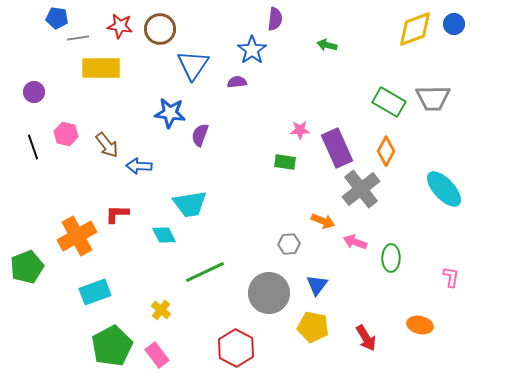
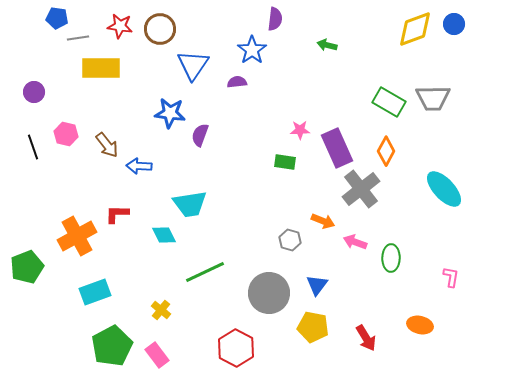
gray hexagon at (289, 244): moved 1 px right, 4 px up; rotated 20 degrees clockwise
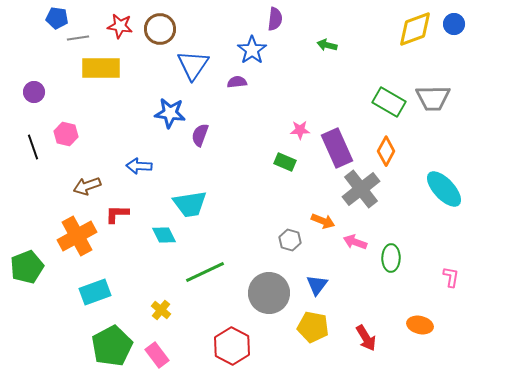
brown arrow at (107, 145): moved 20 px left, 41 px down; rotated 108 degrees clockwise
green rectangle at (285, 162): rotated 15 degrees clockwise
red hexagon at (236, 348): moved 4 px left, 2 px up
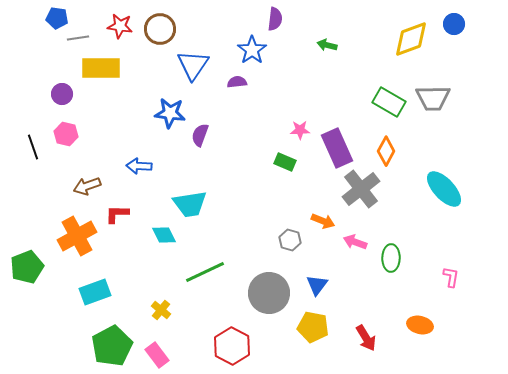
yellow diamond at (415, 29): moved 4 px left, 10 px down
purple circle at (34, 92): moved 28 px right, 2 px down
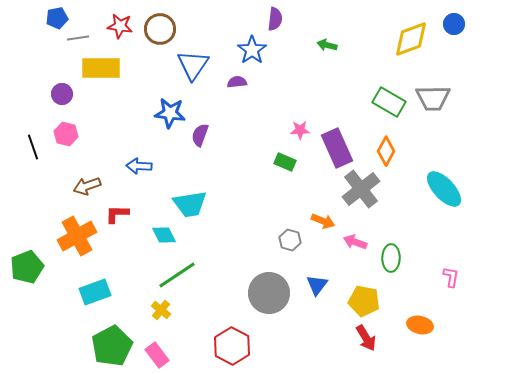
blue pentagon at (57, 18): rotated 20 degrees counterclockwise
green line at (205, 272): moved 28 px left, 3 px down; rotated 9 degrees counterclockwise
yellow pentagon at (313, 327): moved 51 px right, 26 px up
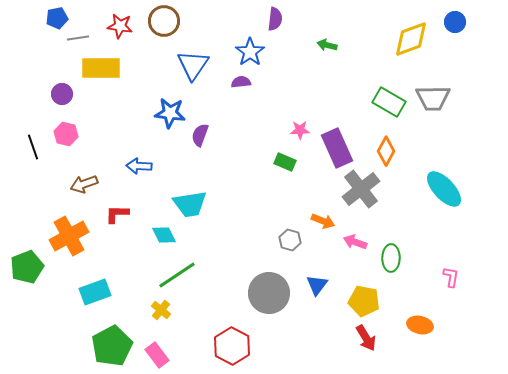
blue circle at (454, 24): moved 1 px right, 2 px up
brown circle at (160, 29): moved 4 px right, 8 px up
blue star at (252, 50): moved 2 px left, 2 px down
purple semicircle at (237, 82): moved 4 px right
brown arrow at (87, 186): moved 3 px left, 2 px up
orange cross at (77, 236): moved 8 px left
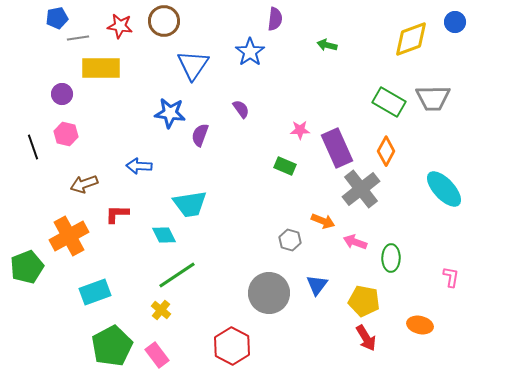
purple semicircle at (241, 82): moved 27 px down; rotated 60 degrees clockwise
green rectangle at (285, 162): moved 4 px down
